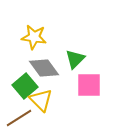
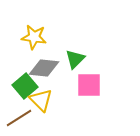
gray diamond: rotated 48 degrees counterclockwise
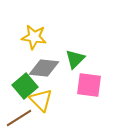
pink square: rotated 8 degrees clockwise
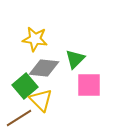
yellow star: moved 1 px right, 2 px down
pink square: rotated 8 degrees counterclockwise
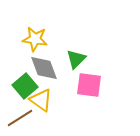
green triangle: moved 1 px right
gray diamond: rotated 64 degrees clockwise
pink square: rotated 8 degrees clockwise
yellow triangle: rotated 10 degrees counterclockwise
brown line: moved 1 px right
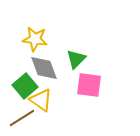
brown line: moved 2 px right
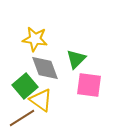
gray diamond: moved 1 px right
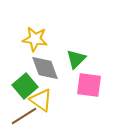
brown line: moved 2 px right, 2 px up
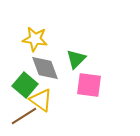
green square: moved 1 px up; rotated 10 degrees counterclockwise
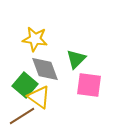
gray diamond: moved 1 px down
yellow triangle: moved 2 px left, 3 px up
brown line: moved 2 px left
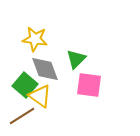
yellow triangle: moved 1 px right, 1 px up
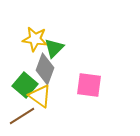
green triangle: moved 22 px left, 11 px up
gray diamond: rotated 40 degrees clockwise
